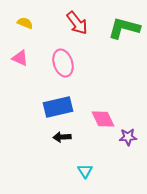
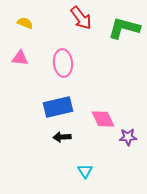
red arrow: moved 4 px right, 5 px up
pink triangle: rotated 18 degrees counterclockwise
pink ellipse: rotated 12 degrees clockwise
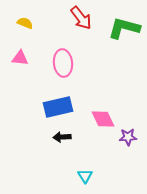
cyan triangle: moved 5 px down
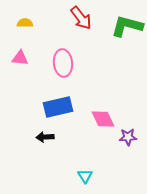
yellow semicircle: rotated 21 degrees counterclockwise
green L-shape: moved 3 px right, 2 px up
black arrow: moved 17 px left
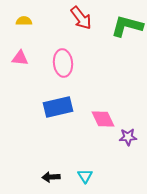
yellow semicircle: moved 1 px left, 2 px up
black arrow: moved 6 px right, 40 px down
